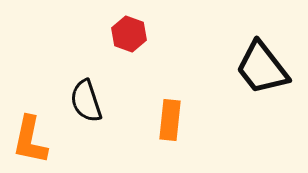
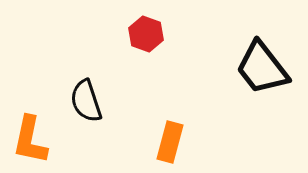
red hexagon: moved 17 px right
orange rectangle: moved 22 px down; rotated 9 degrees clockwise
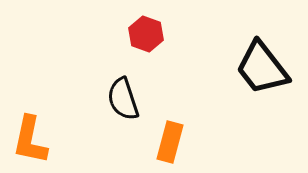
black semicircle: moved 37 px right, 2 px up
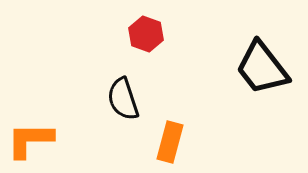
orange L-shape: rotated 78 degrees clockwise
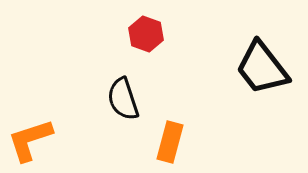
orange L-shape: rotated 18 degrees counterclockwise
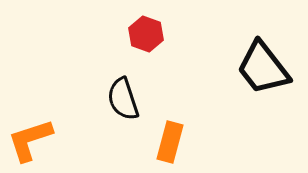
black trapezoid: moved 1 px right
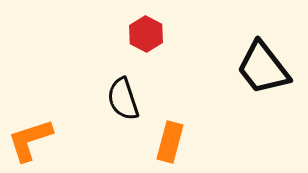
red hexagon: rotated 8 degrees clockwise
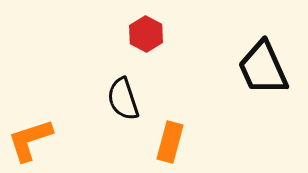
black trapezoid: rotated 14 degrees clockwise
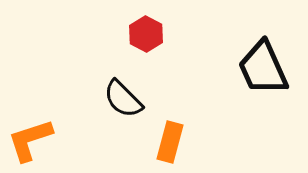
black semicircle: rotated 27 degrees counterclockwise
